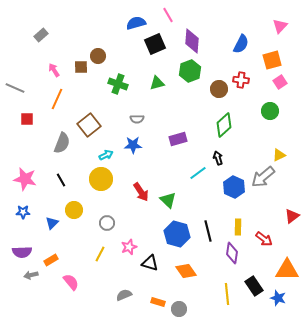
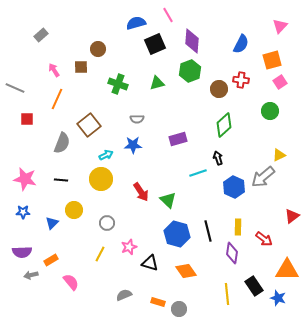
brown circle at (98, 56): moved 7 px up
cyan line at (198, 173): rotated 18 degrees clockwise
black line at (61, 180): rotated 56 degrees counterclockwise
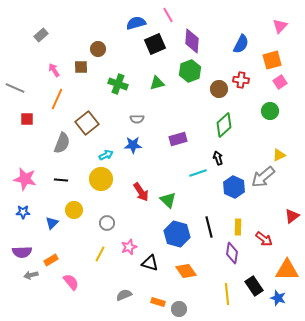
brown square at (89, 125): moved 2 px left, 2 px up
black line at (208, 231): moved 1 px right, 4 px up
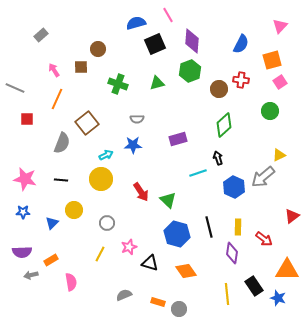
pink semicircle at (71, 282): rotated 30 degrees clockwise
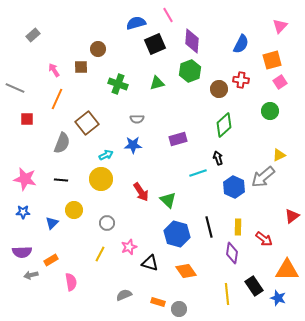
gray rectangle at (41, 35): moved 8 px left
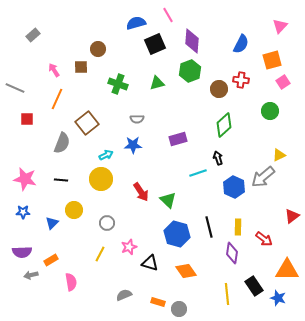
pink square at (280, 82): moved 3 px right
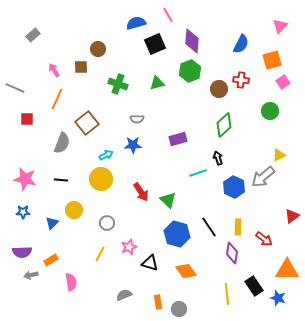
black line at (209, 227): rotated 20 degrees counterclockwise
orange rectangle at (158, 302): rotated 64 degrees clockwise
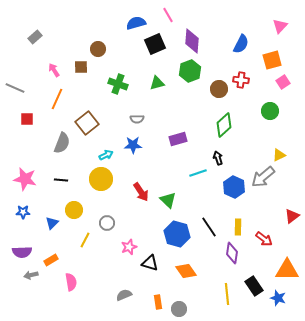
gray rectangle at (33, 35): moved 2 px right, 2 px down
yellow line at (100, 254): moved 15 px left, 14 px up
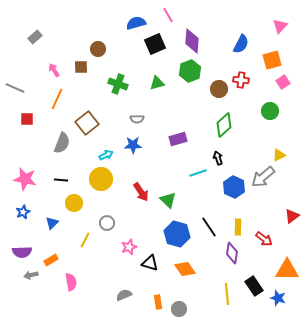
yellow circle at (74, 210): moved 7 px up
blue star at (23, 212): rotated 24 degrees counterclockwise
orange diamond at (186, 271): moved 1 px left, 2 px up
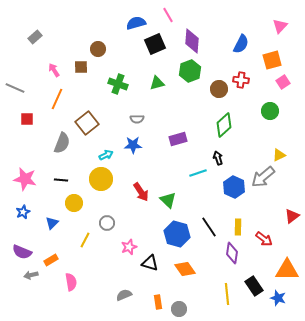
purple semicircle at (22, 252): rotated 24 degrees clockwise
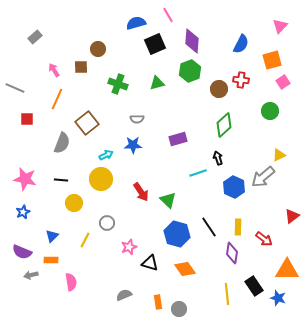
blue triangle at (52, 223): moved 13 px down
orange rectangle at (51, 260): rotated 32 degrees clockwise
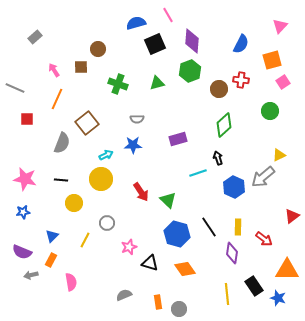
blue star at (23, 212): rotated 16 degrees clockwise
orange rectangle at (51, 260): rotated 64 degrees counterclockwise
